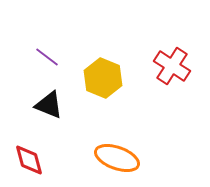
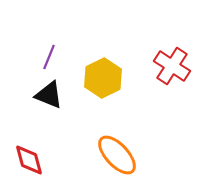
purple line: moved 2 px right; rotated 75 degrees clockwise
yellow hexagon: rotated 12 degrees clockwise
black triangle: moved 10 px up
orange ellipse: moved 3 px up; rotated 27 degrees clockwise
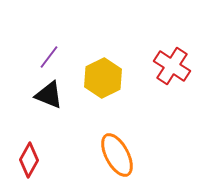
purple line: rotated 15 degrees clockwise
orange ellipse: rotated 15 degrees clockwise
red diamond: rotated 44 degrees clockwise
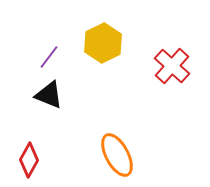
red cross: rotated 9 degrees clockwise
yellow hexagon: moved 35 px up
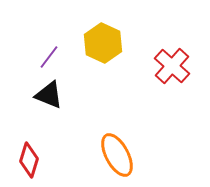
yellow hexagon: rotated 9 degrees counterclockwise
red diamond: rotated 12 degrees counterclockwise
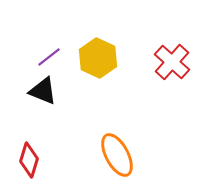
yellow hexagon: moved 5 px left, 15 px down
purple line: rotated 15 degrees clockwise
red cross: moved 4 px up
black triangle: moved 6 px left, 4 px up
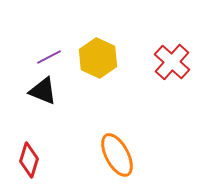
purple line: rotated 10 degrees clockwise
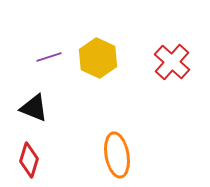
purple line: rotated 10 degrees clockwise
black triangle: moved 9 px left, 17 px down
orange ellipse: rotated 18 degrees clockwise
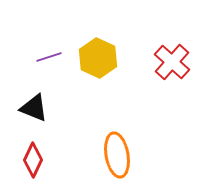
red diamond: moved 4 px right; rotated 8 degrees clockwise
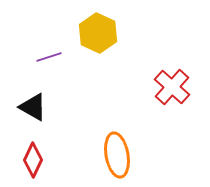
yellow hexagon: moved 25 px up
red cross: moved 25 px down
black triangle: moved 1 px left, 1 px up; rotated 8 degrees clockwise
